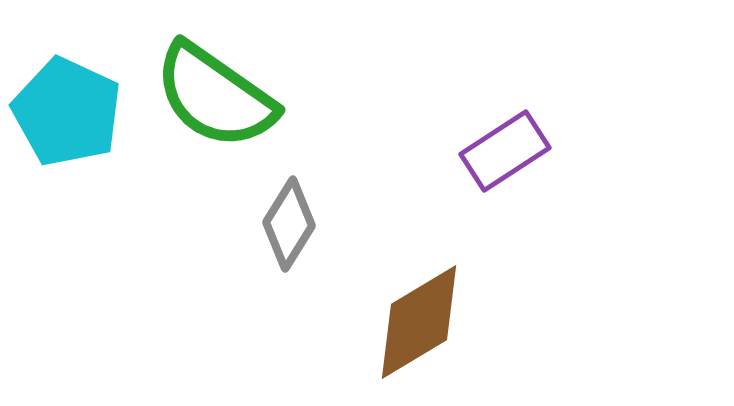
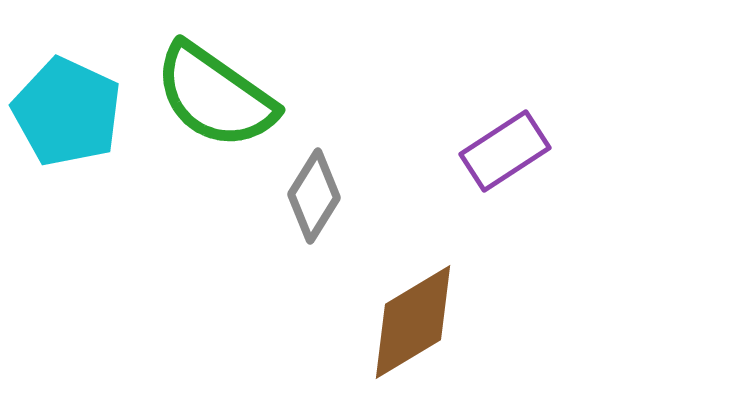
gray diamond: moved 25 px right, 28 px up
brown diamond: moved 6 px left
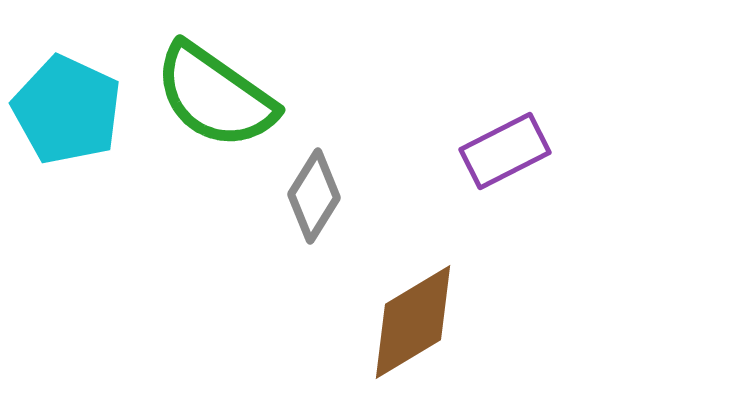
cyan pentagon: moved 2 px up
purple rectangle: rotated 6 degrees clockwise
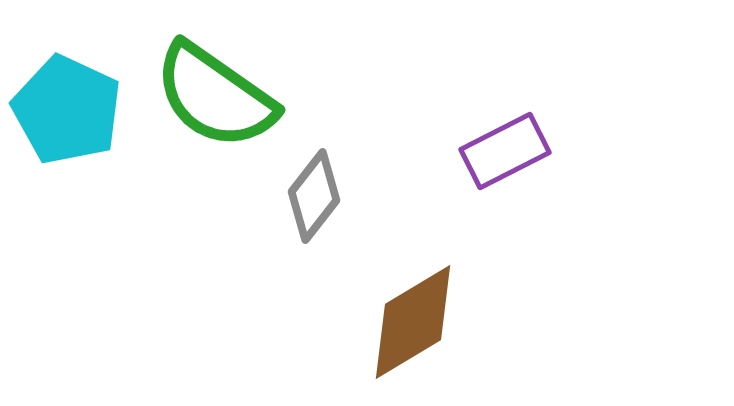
gray diamond: rotated 6 degrees clockwise
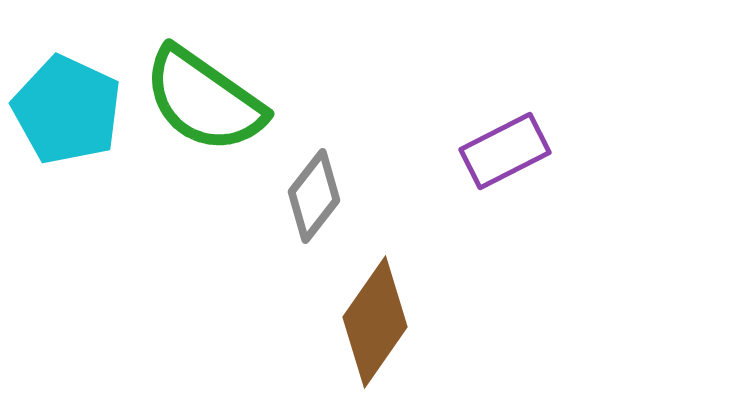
green semicircle: moved 11 px left, 4 px down
brown diamond: moved 38 px left; rotated 24 degrees counterclockwise
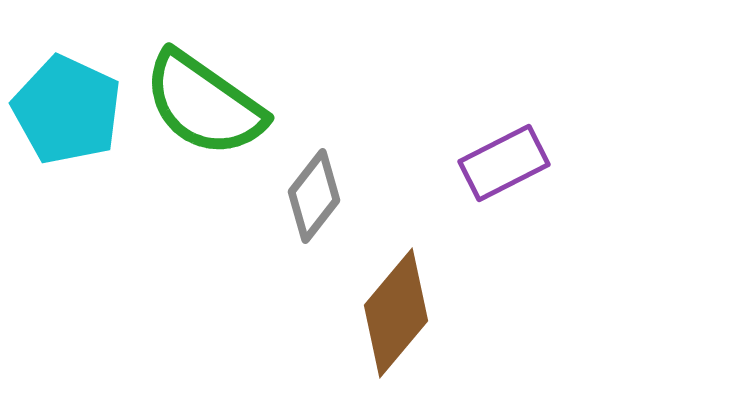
green semicircle: moved 4 px down
purple rectangle: moved 1 px left, 12 px down
brown diamond: moved 21 px right, 9 px up; rotated 5 degrees clockwise
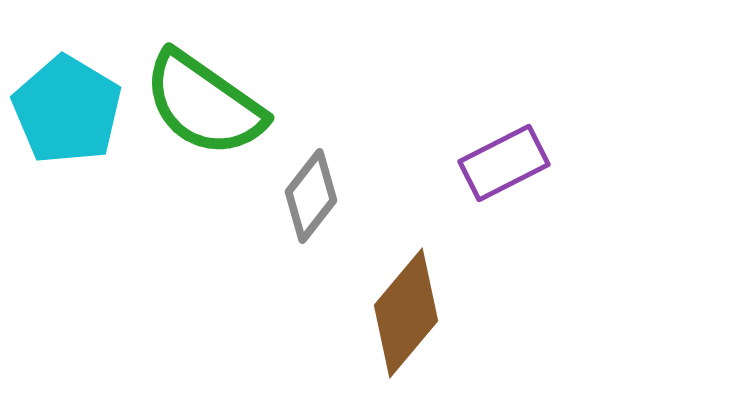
cyan pentagon: rotated 6 degrees clockwise
gray diamond: moved 3 px left
brown diamond: moved 10 px right
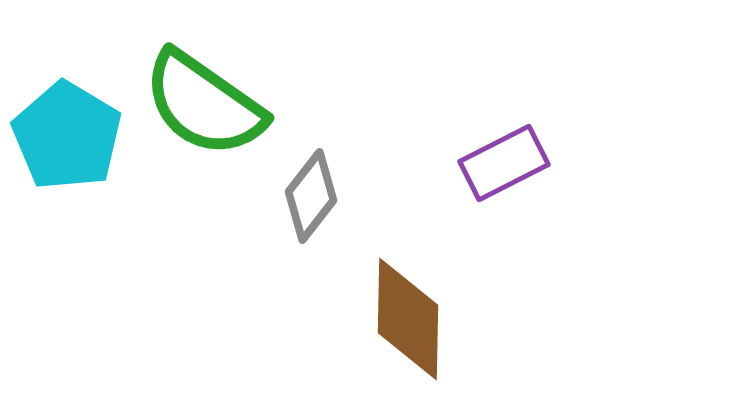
cyan pentagon: moved 26 px down
brown diamond: moved 2 px right, 6 px down; rotated 39 degrees counterclockwise
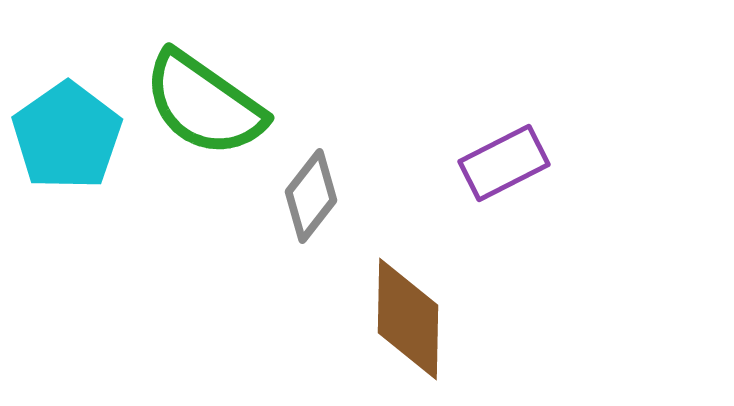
cyan pentagon: rotated 6 degrees clockwise
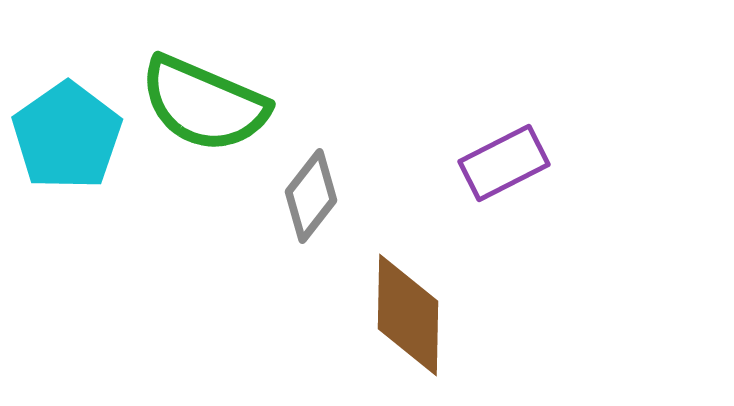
green semicircle: rotated 12 degrees counterclockwise
brown diamond: moved 4 px up
